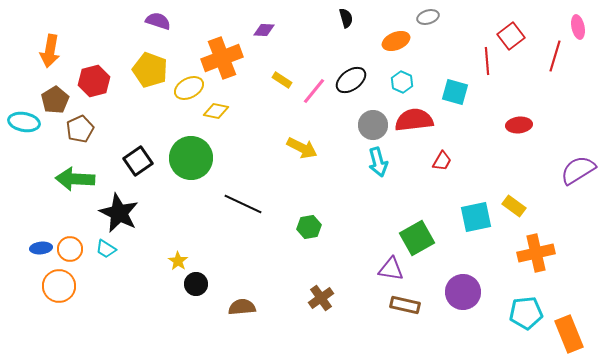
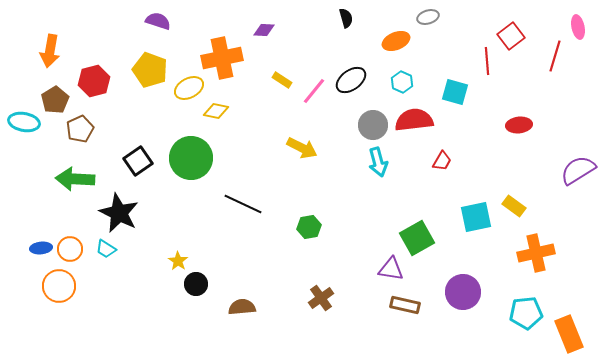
orange cross at (222, 58): rotated 9 degrees clockwise
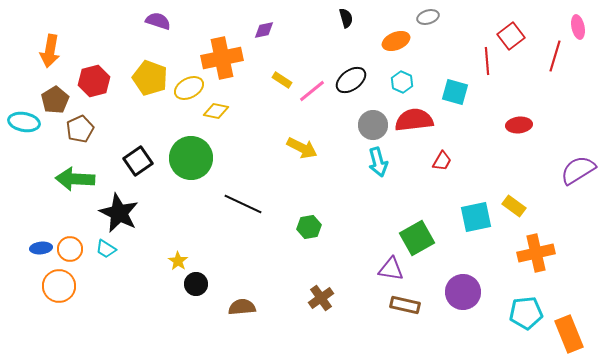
purple diamond at (264, 30): rotated 15 degrees counterclockwise
yellow pentagon at (150, 70): moved 8 px down
pink line at (314, 91): moved 2 px left; rotated 12 degrees clockwise
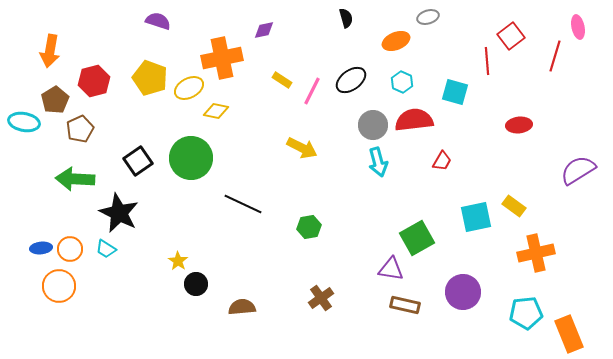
pink line at (312, 91): rotated 24 degrees counterclockwise
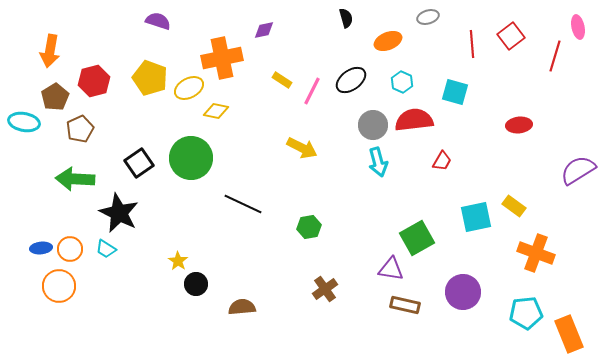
orange ellipse at (396, 41): moved 8 px left
red line at (487, 61): moved 15 px left, 17 px up
brown pentagon at (55, 100): moved 3 px up
black square at (138, 161): moved 1 px right, 2 px down
orange cross at (536, 253): rotated 33 degrees clockwise
brown cross at (321, 298): moved 4 px right, 9 px up
